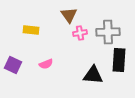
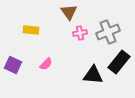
brown triangle: moved 3 px up
gray cross: rotated 20 degrees counterclockwise
black rectangle: moved 2 px down; rotated 35 degrees clockwise
pink semicircle: rotated 24 degrees counterclockwise
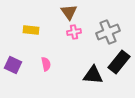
pink cross: moved 6 px left, 1 px up
pink semicircle: rotated 56 degrees counterclockwise
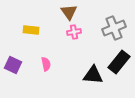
gray cross: moved 6 px right, 4 px up
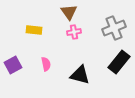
yellow rectangle: moved 3 px right
purple square: rotated 36 degrees clockwise
black triangle: moved 13 px left; rotated 10 degrees clockwise
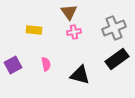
black rectangle: moved 2 px left, 3 px up; rotated 15 degrees clockwise
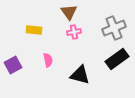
pink semicircle: moved 2 px right, 4 px up
